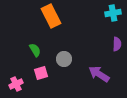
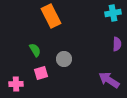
purple arrow: moved 10 px right, 6 px down
pink cross: rotated 24 degrees clockwise
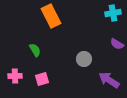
purple semicircle: rotated 120 degrees clockwise
gray circle: moved 20 px right
pink square: moved 1 px right, 6 px down
pink cross: moved 1 px left, 8 px up
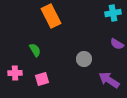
pink cross: moved 3 px up
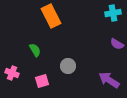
gray circle: moved 16 px left, 7 px down
pink cross: moved 3 px left; rotated 24 degrees clockwise
pink square: moved 2 px down
